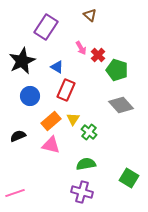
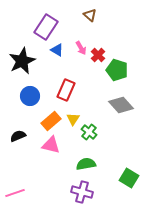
blue triangle: moved 17 px up
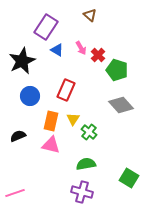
orange rectangle: rotated 36 degrees counterclockwise
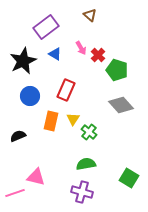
purple rectangle: rotated 20 degrees clockwise
blue triangle: moved 2 px left, 4 px down
black star: moved 1 px right
pink triangle: moved 15 px left, 32 px down
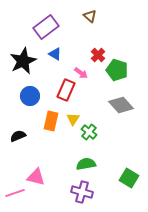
brown triangle: moved 1 px down
pink arrow: moved 25 px down; rotated 24 degrees counterclockwise
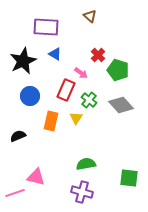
purple rectangle: rotated 40 degrees clockwise
green pentagon: moved 1 px right
yellow triangle: moved 3 px right, 1 px up
green cross: moved 32 px up
green square: rotated 24 degrees counterclockwise
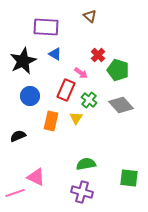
pink triangle: rotated 12 degrees clockwise
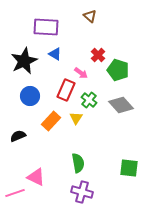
black star: moved 1 px right
orange rectangle: rotated 30 degrees clockwise
green semicircle: moved 8 px left, 1 px up; rotated 90 degrees clockwise
green square: moved 10 px up
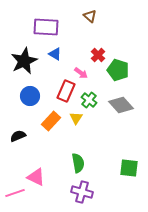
red rectangle: moved 1 px down
